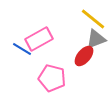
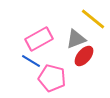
gray triangle: moved 20 px left
blue line: moved 9 px right, 12 px down
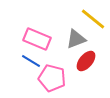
pink rectangle: moved 2 px left; rotated 52 degrees clockwise
red ellipse: moved 2 px right, 5 px down
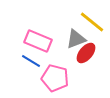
yellow line: moved 1 px left, 3 px down
pink rectangle: moved 1 px right, 2 px down
red ellipse: moved 8 px up
pink pentagon: moved 3 px right
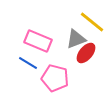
blue line: moved 3 px left, 2 px down
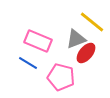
pink pentagon: moved 6 px right, 1 px up
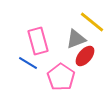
pink rectangle: rotated 52 degrees clockwise
red ellipse: moved 1 px left, 3 px down
pink pentagon: rotated 20 degrees clockwise
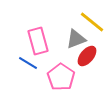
red ellipse: moved 2 px right
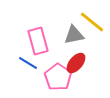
gray triangle: moved 2 px left, 4 px up; rotated 10 degrees clockwise
red ellipse: moved 11 px left, 7 px down
pink pentagon: moved 3 px left
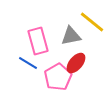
gray triangle: moved 3 px left, 1 px down
pink pentagon: rotated 8 degrees clockwise
